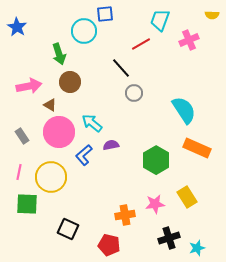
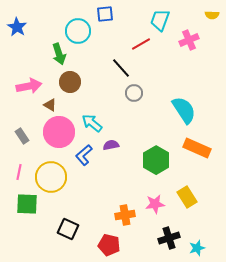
cyan circle: moved 6 px left
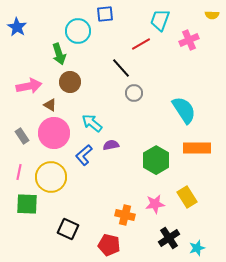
pink circle: moved 5 px left, 1 px down
orange rectangle: rotated 24 degrees counterclockwise
orange cross: rotated 24 degrees clockwise
black cross: rotated 15 degrees counterclockwise
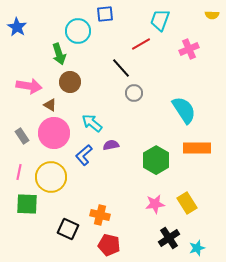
pink cross: moved 9 px down
pink arrow: rotated 20 degrees clockwise
yellow rectangle: moved 6 px down
orange cross: moved 25 px left
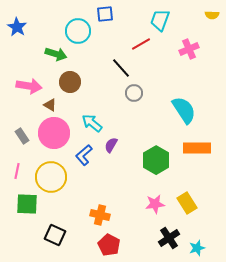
green arrow: moved 3 px left; rotated 55 degrees counterclockwise
purple semicircle: rotated 49 degrees counterclockwise
pink line: moved 2 px left, 1 px up
black square: moved 13 px left, 6 px down
red pentagon: rotated 15 degrees clockwise
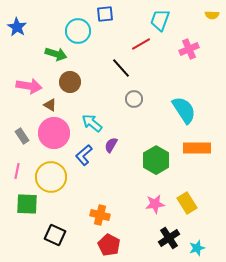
gray circle: moved 6 px down
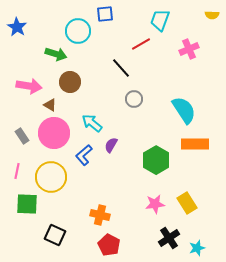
orange rectangle: moved 2 px left, 4 px up
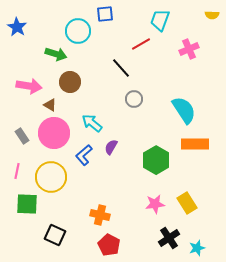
purple semicircle: moved 2 px down
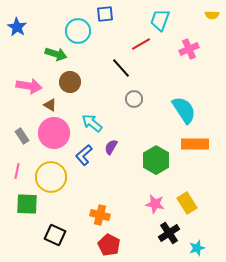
pink star: rotated 18 degrees clockwise
black cross: moved 5 px up
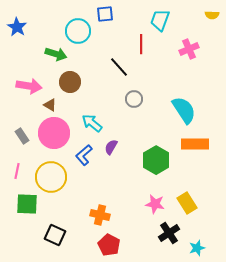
red line: rotated 60 degrees counterclockwise
black line: moved 2 px left, 1 px up
